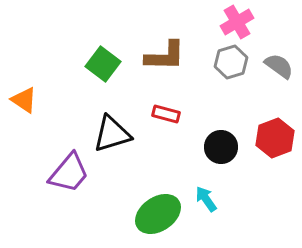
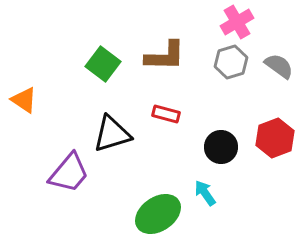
cyan arrow: moved 1 px left, 6 px up
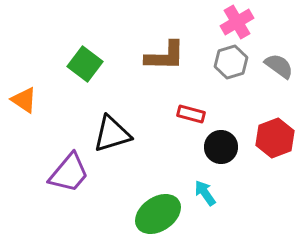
green square: moved 18 px left
red rectangle: moved 25 px right
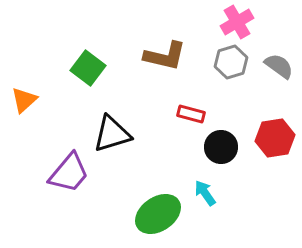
brown L-shape: rotated 12 degrees clockwise
green square: moved 3 px right, 4 px down
orange triangle: rotated 44 degrees clockwise
red hexagon: rotated 12 degrees clockwise
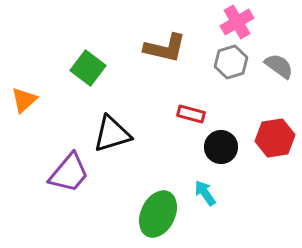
brown L-shape: moved 8 px up
green ellipse: rotated 30 degrees counterclockwise
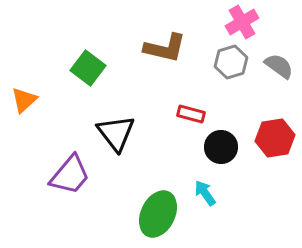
pink cross: moved 5 px right
black triangle: moved 4 px right, 1 px up; rotated 51 degrees counterclockwise
purple trapezoid: moved 1 px right, 2 px down
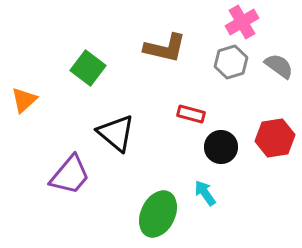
black triangle: rotated 12 degrees counterclockwise
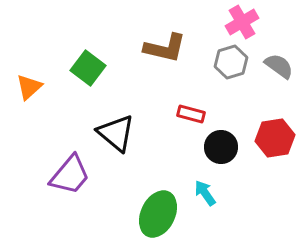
orange triangle: moved 5 px right, 13 px up
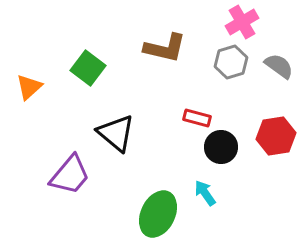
red rectangle: moved 6 px right, 4 px down
red hexagon: moved 1 px right, 2 px up
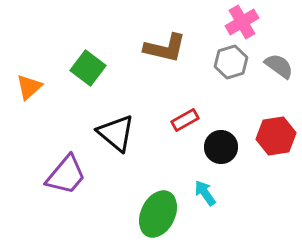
red rectangle: moved 12 px left, 2 px down; rotated 44 degrees counterclockwise
purple trapezoid: moved 4 px left
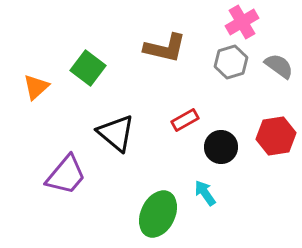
orange triangle: moved 7 px right
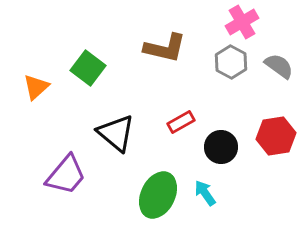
gray hexagon: rotated 16 degrees counterclockwise
red rectangle: moved 4 px left, 2 px down
green ellipse: moved 19 px up
